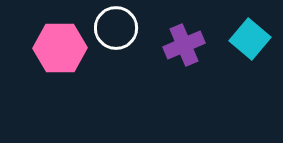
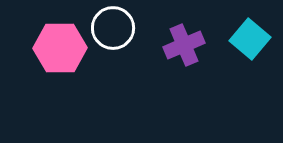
white circle: moved 3 px left
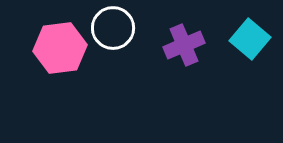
pink hexagon: rotated 6 degrees counterclockwise
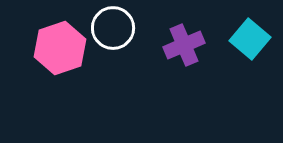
pink hexagon: rotated 12 degrees counterclockwise
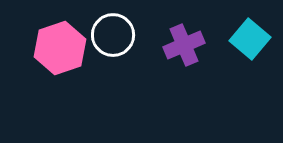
white circle: moved 7 px down
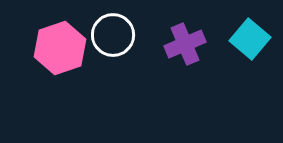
purple cross: moved 1 px right, 1 px up
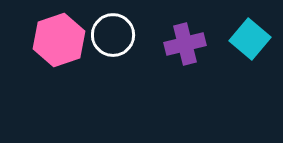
purple cross: rotated 9 degrees clockwise
pink hexagon: moved 1 px left, 8 px up
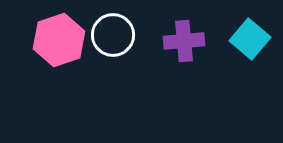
purple cross: moved 1 px left, 3 px up; rotated 9 degrees clockwise
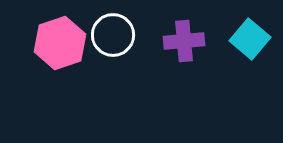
pink hexagon: moved 1 px right, 3 px down
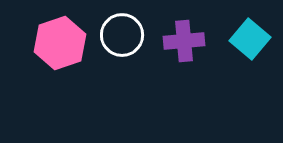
white circle: moved 9 px right
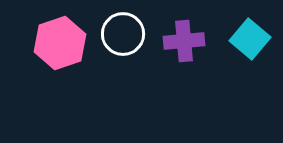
white circle: moved 1 px right, 1 px up
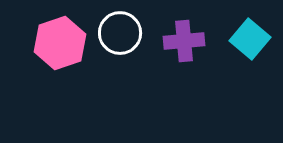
white circle: moved 3 px left, 1 px up
